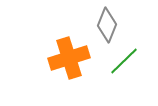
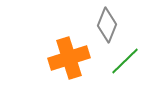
green line: moved 1 px right
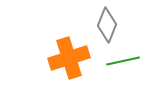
green line: moved 2 px left; rotated 32 degrees clockwise
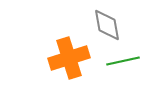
gray diamond: rotated 32 degrees counterclockwise
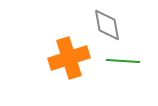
green line: rotated 16 degrees clockwise
